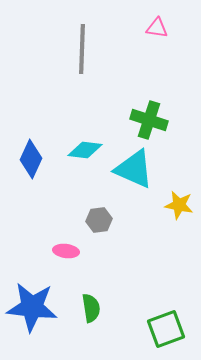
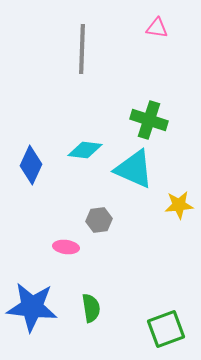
blue diamond: moved 6 px down
yellow star: rotated 16 degrees counterclockwise
pink ellipse: moved 4 px up
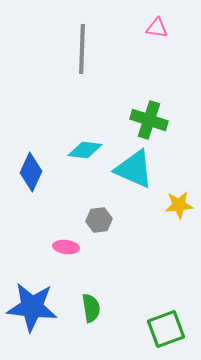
blue diamond: moved 7 px down
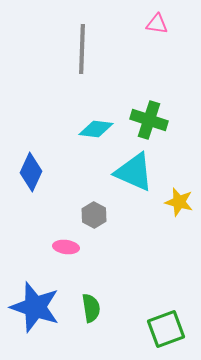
pink triangle: moved 4 px up
cyan diamond: moved 11 px right, 21 px up
cyan triangle: moved 3 px down
yellow star: moved 3 px up; rotated 20 degrees clockwise
gray hexagon: moved 5 px left, 5 px up; rotated 25 degrees counterclockwise
blue star: moved 3 px right; rotated 12 degrees clockwise
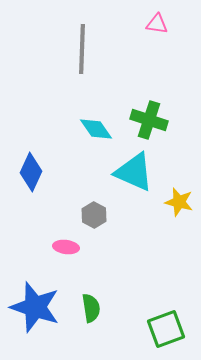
cyan diamond: rotated 48 degrees clockwise
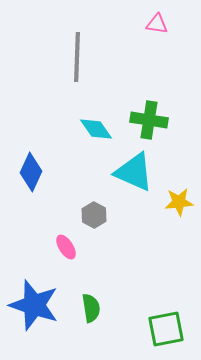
gray line: moved 5 px left, 8 px down
green cross: rotated 9 degrees counterclockwise
yellow star: rotated 20 degrees counterclockwise
pink ellipse: rotated 50 degrees clockwise
blue star: moved 1 px left, 2 px up
green square: rotated 9 degrees clockwise
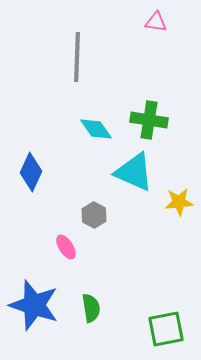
pink triangle: moved 1 px left, 2 px up
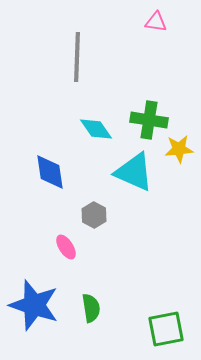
blue diamond: moved 19 px right; rotated 33 degrees counterclockwise
yellow star: moved 53 px up
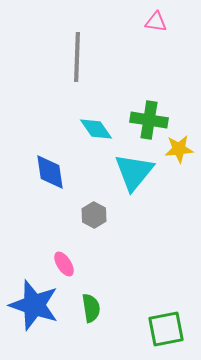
cyan triangle: rotated 45 degrees clockwise
pink ellipse: moved 2 px left, 17 px down
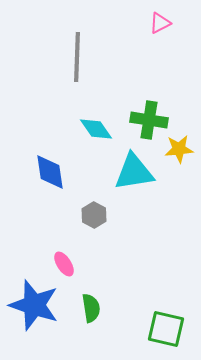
pink triangle: moved 4 px right, 1 px down; rotated 35 degrees counterclockwise
cyan triangle: rotated 42 degrees clockwise
green square: rotated 24 degrees clockwise
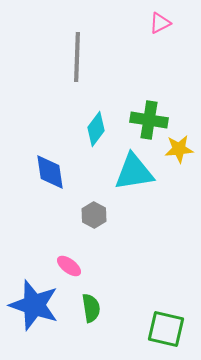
cyan diamond: rotated 72 degrees clockwise
pink ellipse: moved 5 px right, 2 px down; rotated 20 degrees counterclockwise
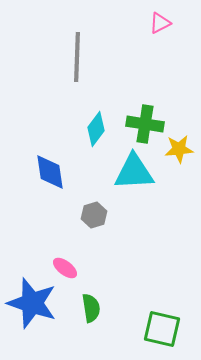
green cross: moved 4 px left, 4 px down
cyan triangle: rotated 6 degrees clockwise
gray hexagon: rotated 15 degrees clockwise
pink ellipse: moved 4 px left, 2 px down
blue star: moved 2 px left, 2 px up
green square: moved 4 px left
